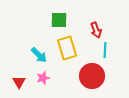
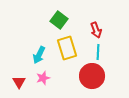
green square: rotated 36 degrees clockwise
cyan line: moved 7 px left, 2 px down
cyan arrow: rotated 72 degrees clockwise
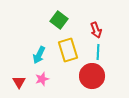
yellow rectangle: moved 1 px right, 2 px down
pink star: moved 1 px left, 1 px down
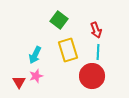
cyan arrow: moved 4 px left
pink star: moved 6 px left, 3 px up
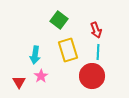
cyan arrow: rotated 18 degrees counterclockwise
pink star: moved 5 px right; rotated 16 degrees counterclockwise
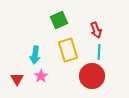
green square: rotated 30 degrees clockwise
cyan line: moved 1 px right
red triangle: moved 2 px left, 3 px up
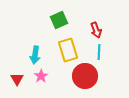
red circle: moved 7 px left
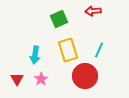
green square: moved 1 px up
red arrow: moved 3 px left, 19 px up; rotated 105 degrees clockwise
cyan line: moved 2 px up; rotated 21 degrees clockwise
pink star: moved 3 px down
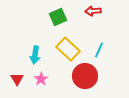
green square: moved 1 px left, 2 px up
yellow rectangle: moved 1 px up; rotated 30 degrees counterclockwise
